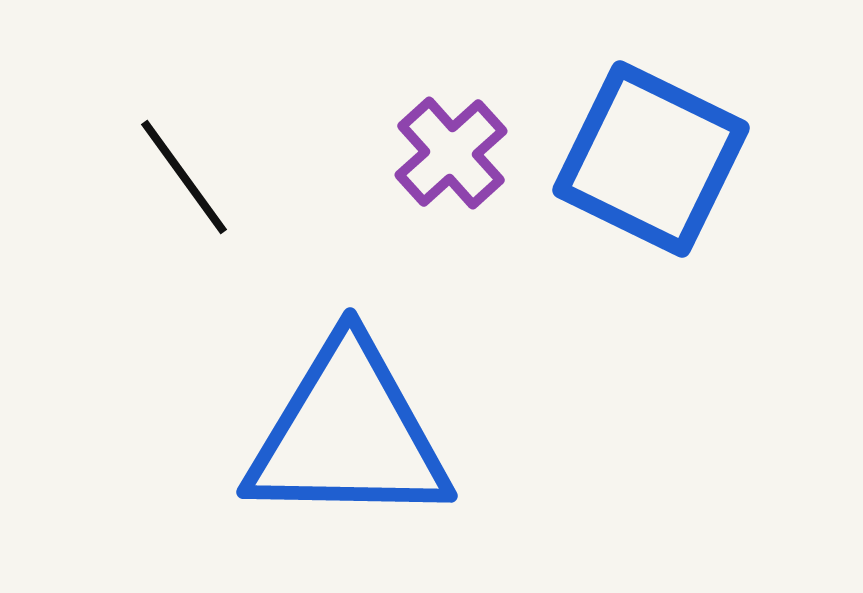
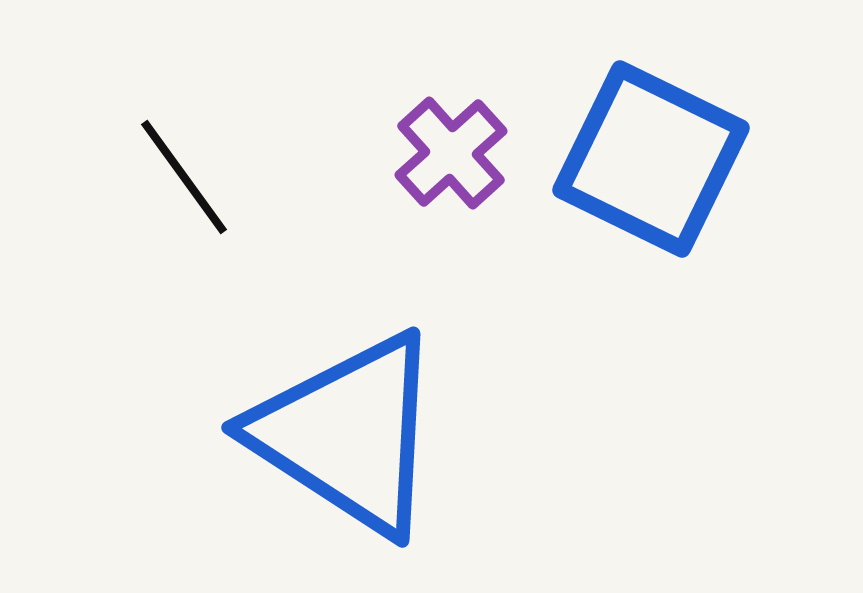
blue triangle: rotated 32 degrees clockwise
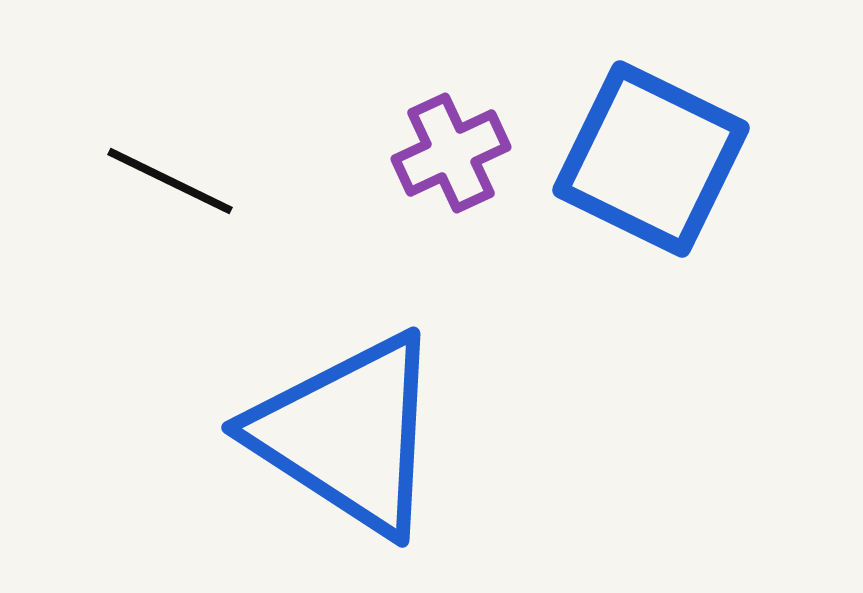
purple cross: rotated 17 degrees clockwise
black line: moved 14 px left, 4 px down; rotated 28 degrees counterclockwise
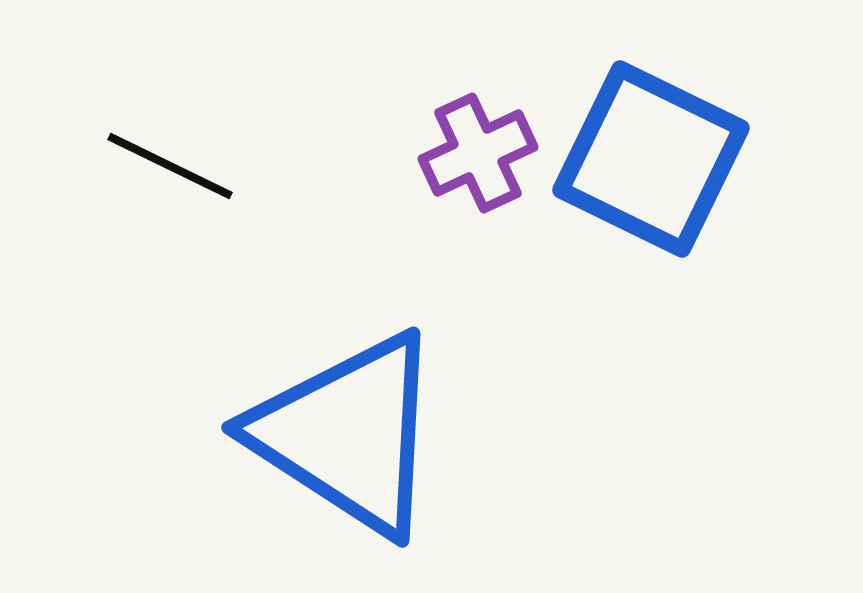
purple cross: moved 27 px right
black line: moved 15 px up
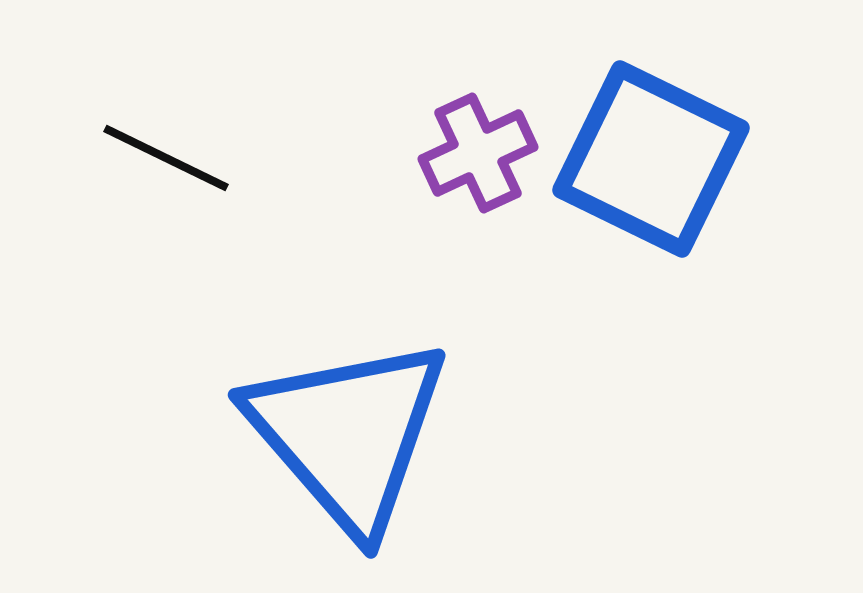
black line: moved 4 px left, 8 px up
blue triangle: rotated 16 degrees clockwise
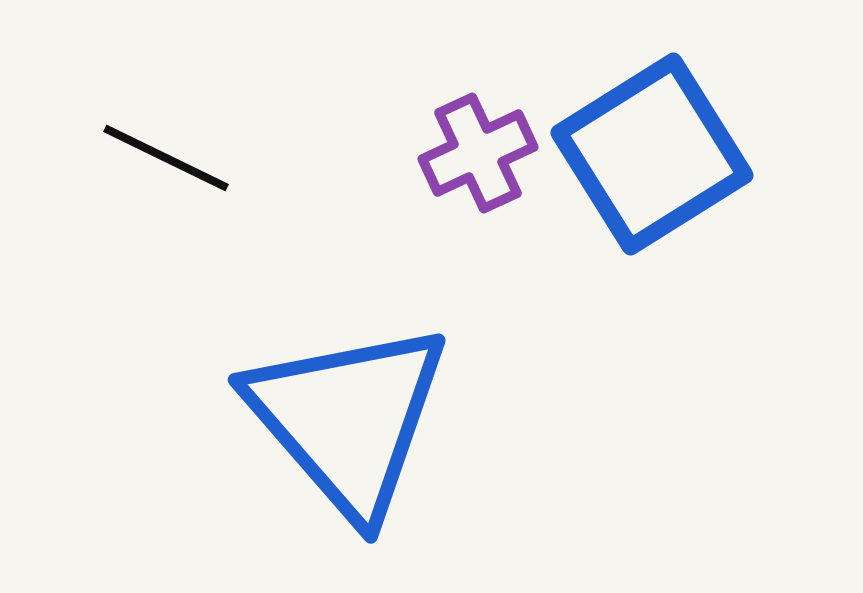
blue square: moved 1 px right, 5 px up; rotated 32 degrees clockwise
blue triangle: moved 15 px up
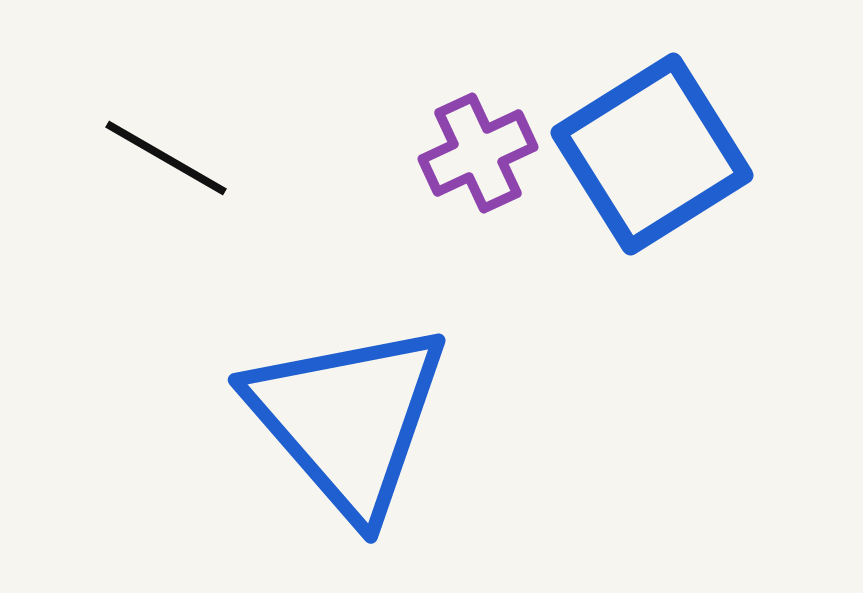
black line: rotated 4 degrees clockwise
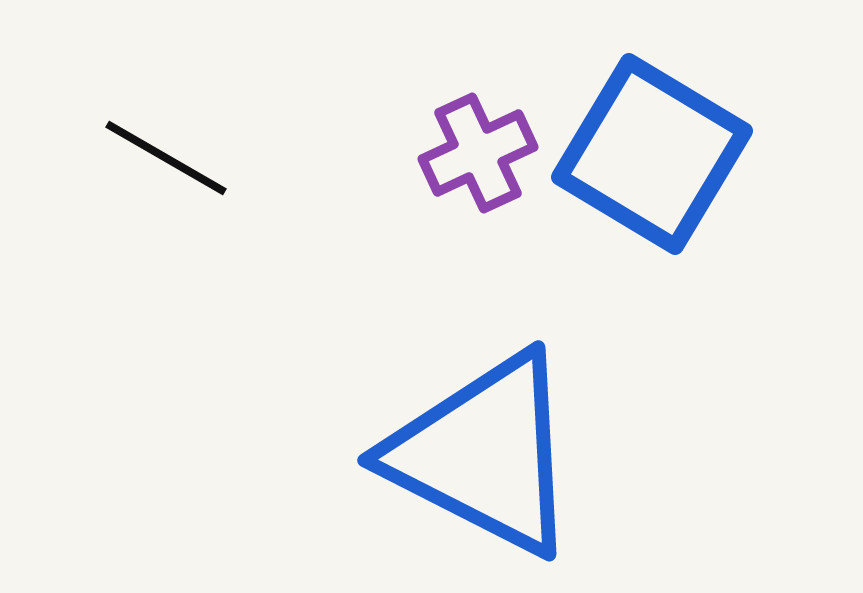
blue square: rotated 27 degrees counterclockwise
blue triangle: moved 136 px right, 35 px down; rotated 22 degrees counterclockwise
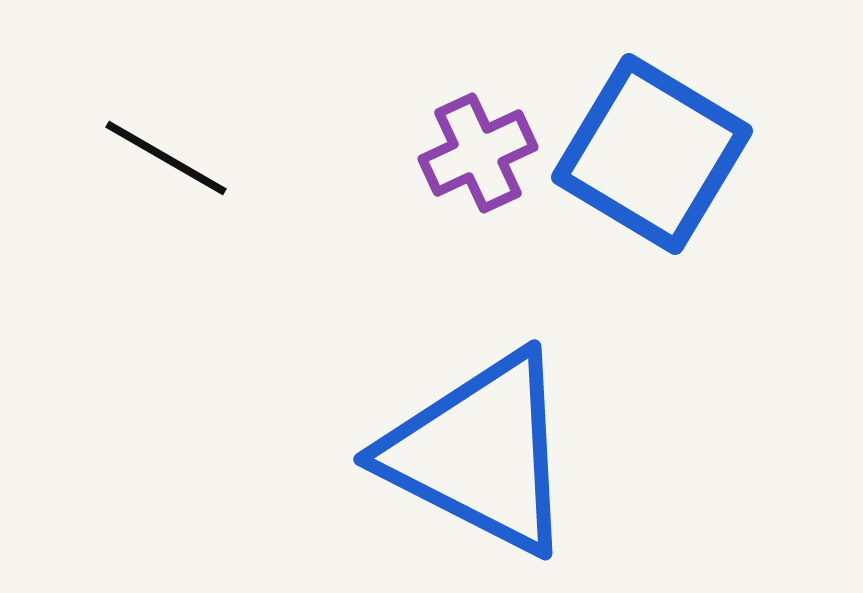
blue triangle: moved 4 px left, 1 px up
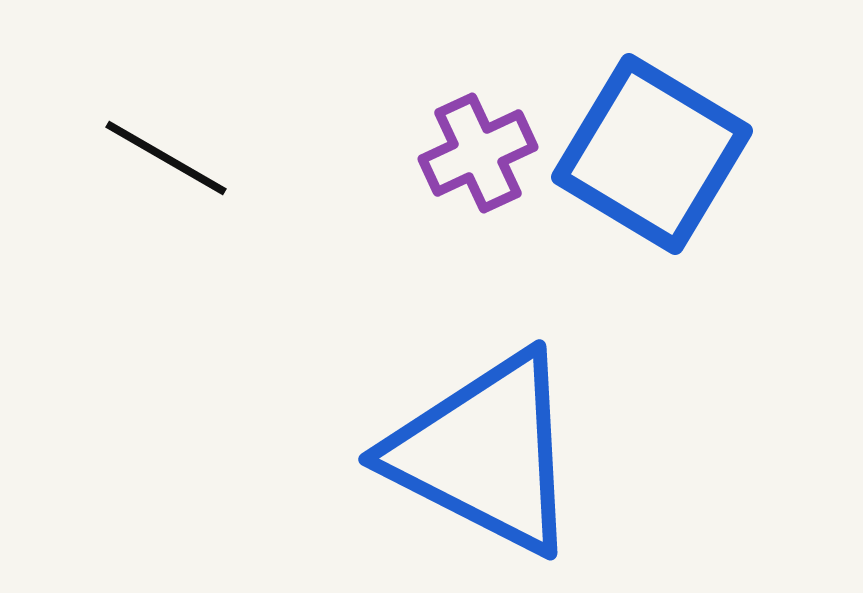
blue triangle: moved 5 px right
